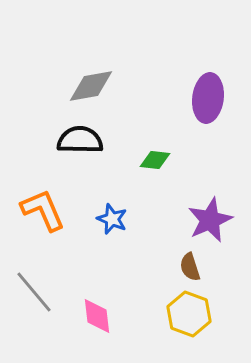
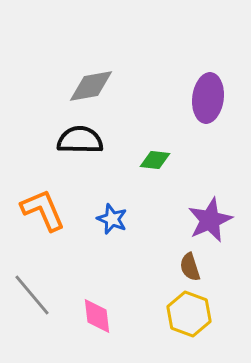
gray line: moved 2 px left, 3 px down
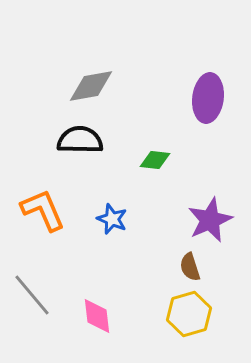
yellow hexagon: rotated 24 degrees clockwise
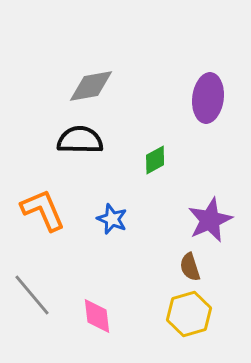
green diamond: rotated 36 degrees counterclockwise
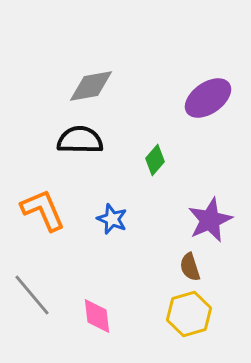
purple ellipse: rotated 48 degrees clockwise
green diamond: rotated 20 degrees counterclockwise
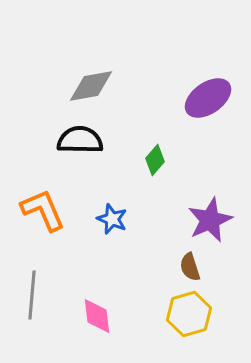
gray line: rotated 45 degrees clockwise
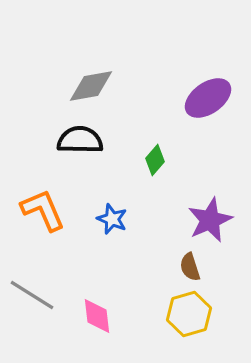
gray line: rotated 63 degrees counterclockwise
